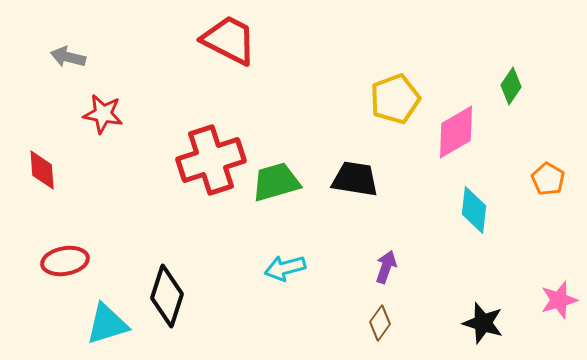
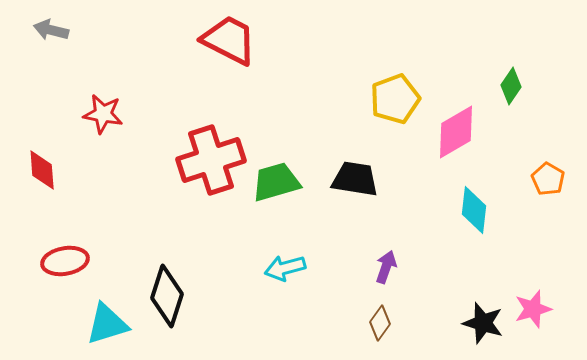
gray arrow: moved 17 px left, 27 px up
pink star: moved 26 px left, 9 px down
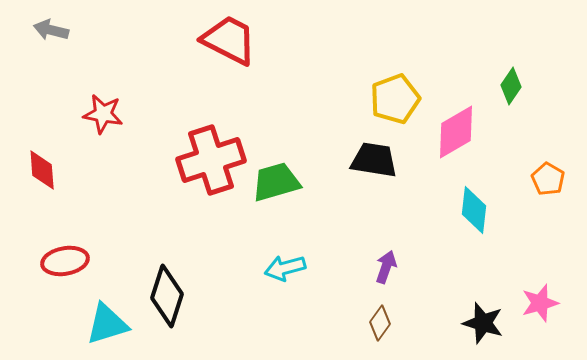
black trapezoid: moved 19 px right, 19 px up
pink star: moved 7 px right, 6 px up
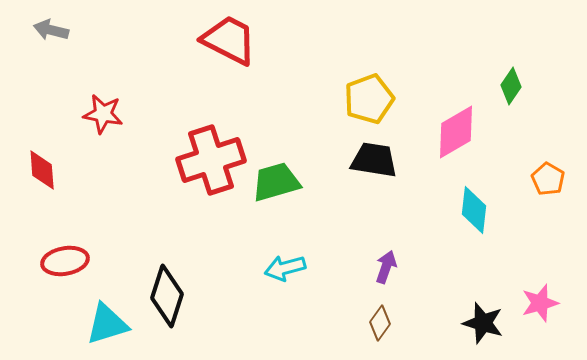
yellow pentagon: moved 26 px left
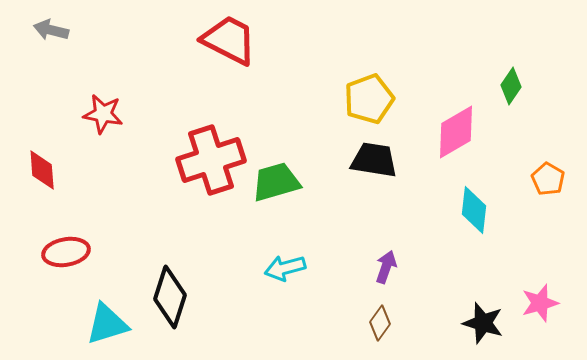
red ellipse: moved 1 px right, 9 px up
black diamond: moved 3 px right, 1 px down
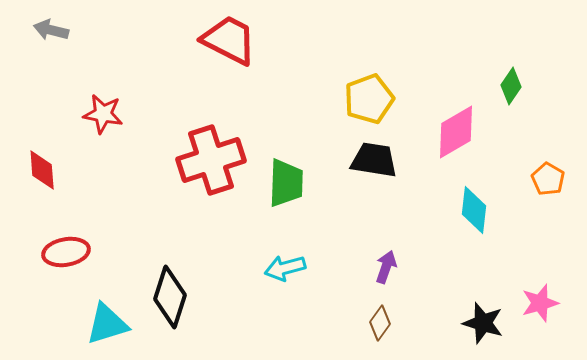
green trapezoid: moved 10 px right, 1 px down; rotated 108 degrees clockwise
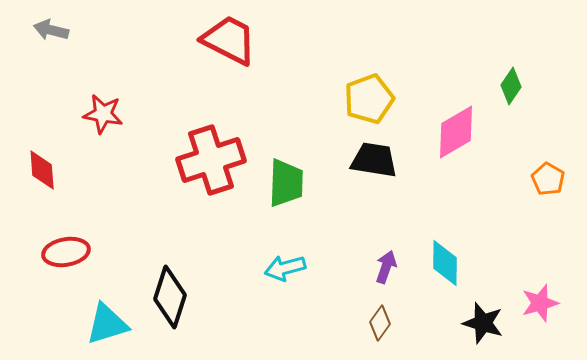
cyan diamond: moved 29 px left, 53 px down; rotated 6 degrees counterclockwise
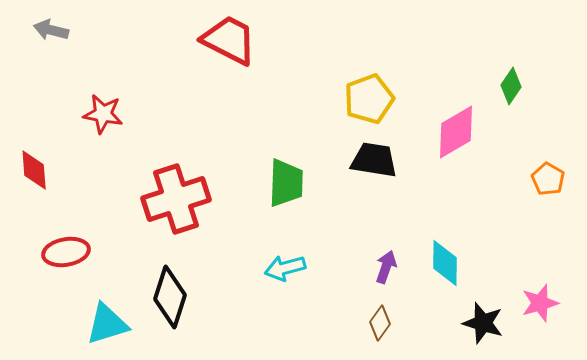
red cross: moved 35 px left, 39 px down
red diamond: moved 8 px left
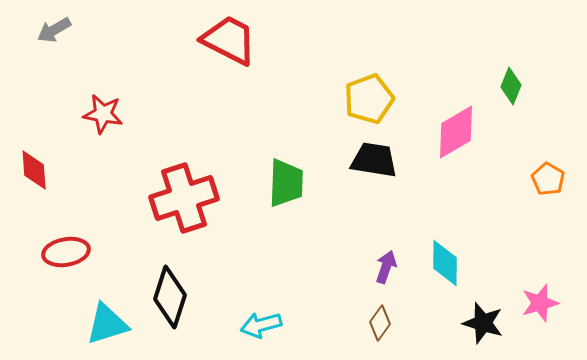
gray arrow: moved 3 px right; rotated 44 degrees counterclockwise
green diamond: rotated 12 degrees counterclockwise
red cross: moved 8 px right, 1 px up
cyan arrow: moved 24 px left, 57 px down
